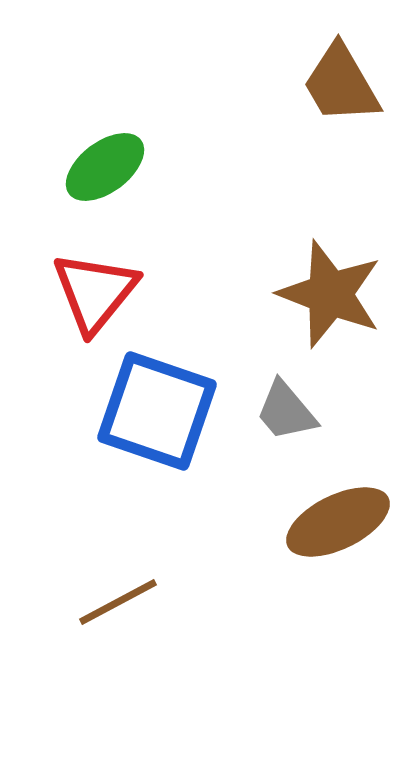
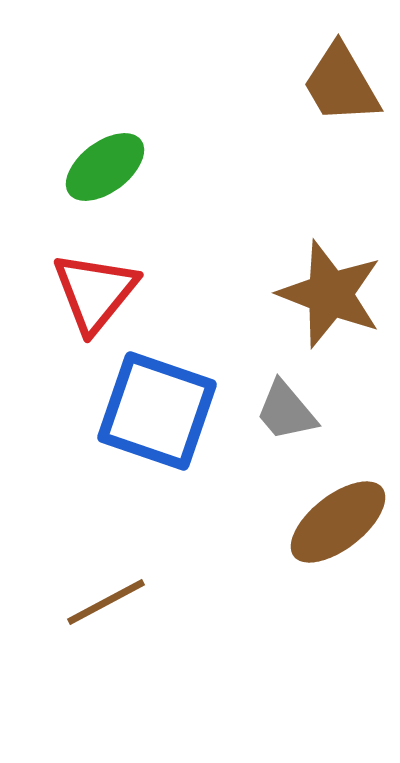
brown ellipse: rotated 12 degrees counterclockwise
brown line: moved 12 px left
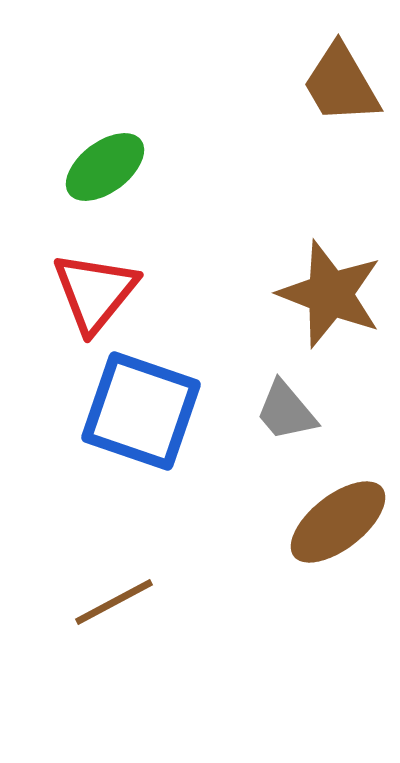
blue square: moved 16 px left
brown line: moved 8 px right
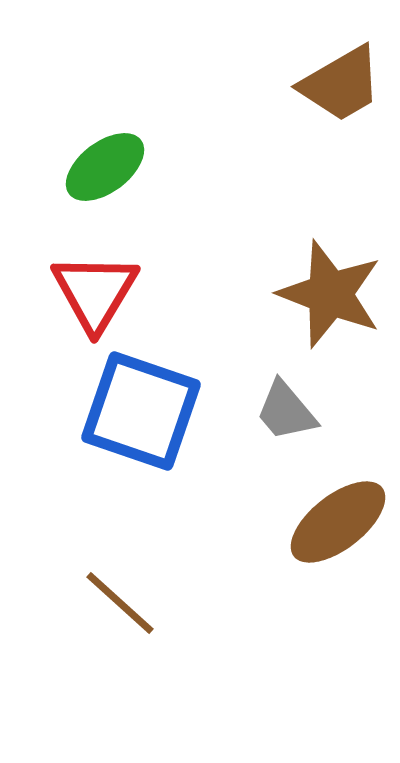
brown trapezoid: rotated 90 degrees counterclockwise
red triangle: rotated 8 degrees counterclockwise
brown line: moved 6 px right, 1 px down; rotated 70 degrees clockwise
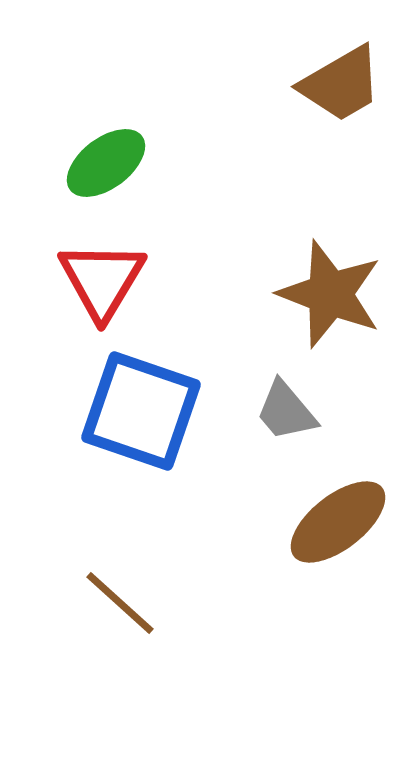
green ellipse: moved 1 px right, 4 px up
red triangle: moved 7 px right, 12 px up
